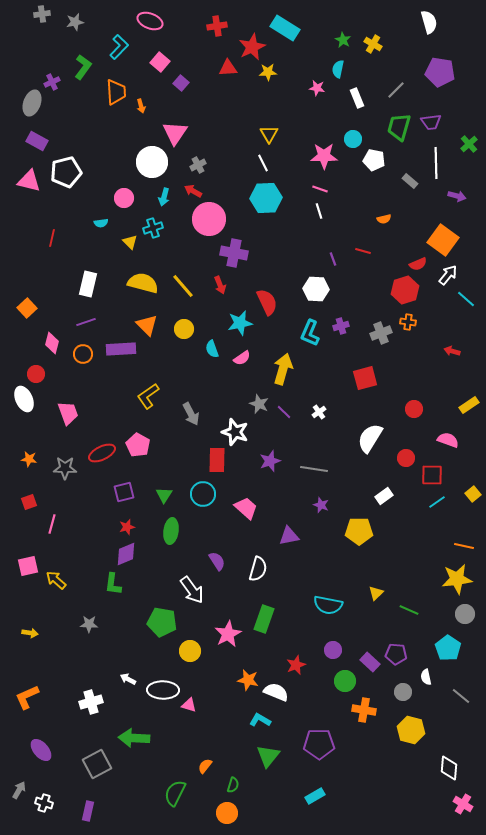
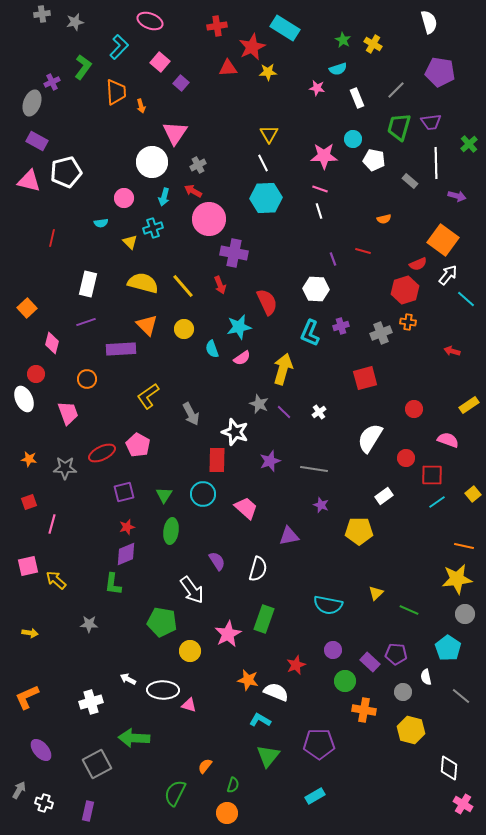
cyan semicircle at (338, 69): rotated 120 degrees counterclockwise
cyan star at (240, 323): moved 1 px left, 4 px down
orange circle at (83, 354): moved 4 px right, 25 px down
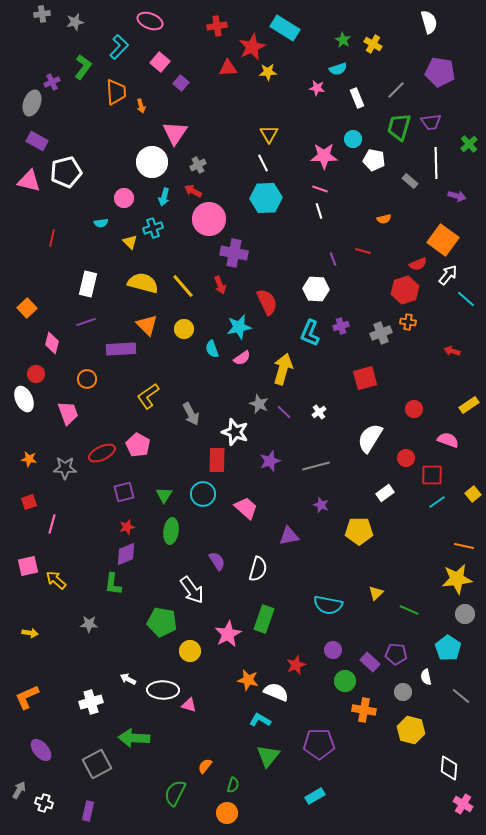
gray line at (314, 469): moved 2 px right, 3 px up; rotated 24 degrees counterclockwise
white rectangle at (384, 496): moved 1 px right, 3 px up
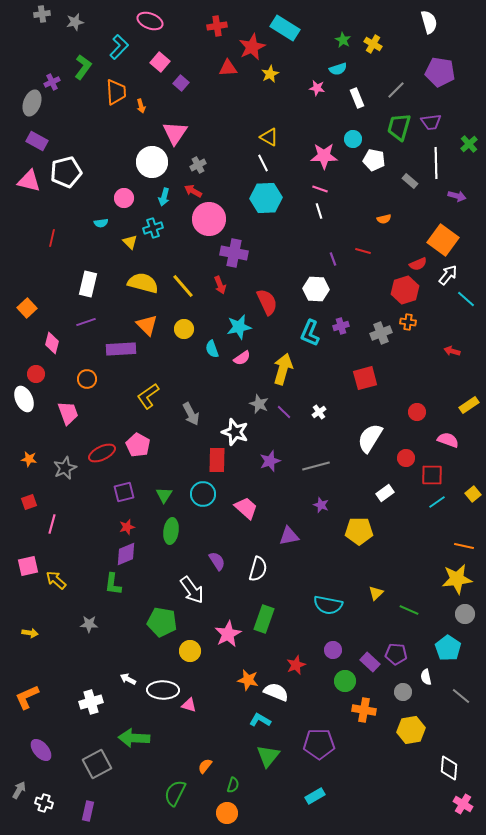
yellow star at (268, 72): moved 2 px right, 2 px down; rotated 24 degrees counterclockwise
yellow triangle at (269, 134): moved 3 px down; rotated 30 degrees counterclockwise
red circle at (414, 409): moved 3 px right, 3 px down
gray star at (65, 468): rotated 25 degrees counterclockwise
yellow hexagon at (411, 730): rotated 24 degrees counterclockwise
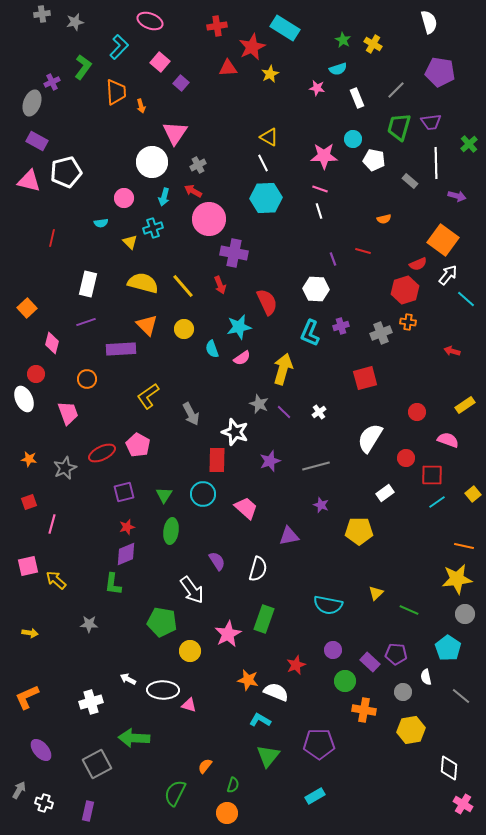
yellow rectangle at (469, 405): moved 4 px left
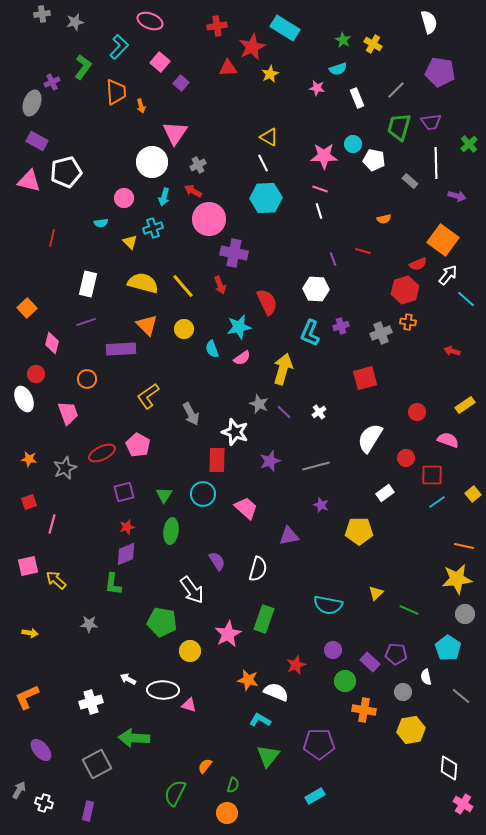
cyan circle at (353, 139): moved 5 px down
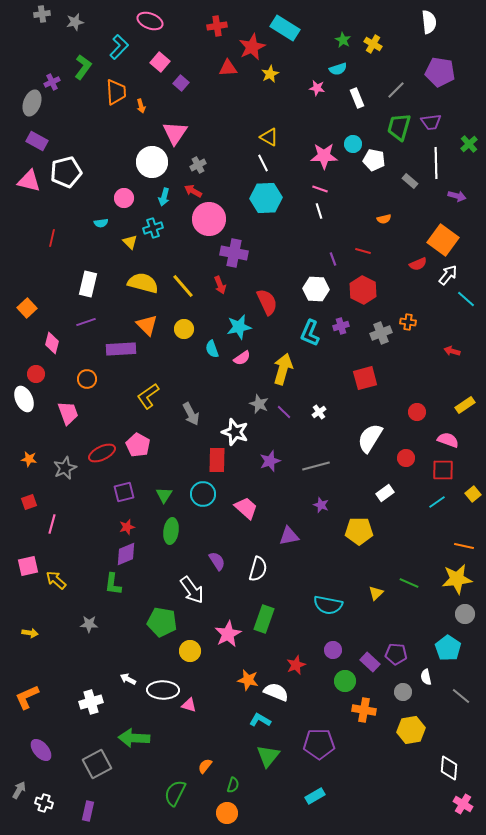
white semicircle at (429, 22): rotated 10 degrees clockwise
red hexagon at (405, 290): moved 42 px left; rotated 16 degrees counterclockwise
red square at (432, 475): moved 11 px right, 5 px up
green line at (409, 610): moved 27 px up
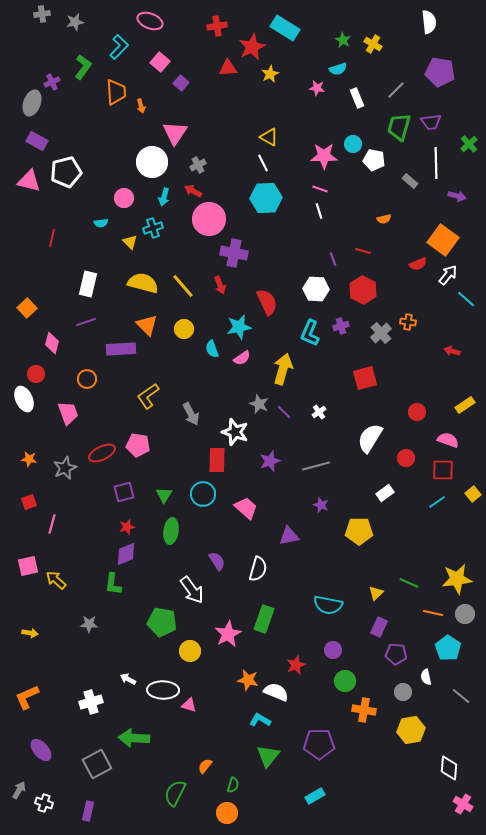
gray cross at (381, 333): rotated 20 degrees counterclockwise
pink pentagon at (138, 445): rotated 20 degrees counterclockwise
orange line at (464, 546): moved 31 px left, 67 px down
purple rectangle at (370, 662): moved 9 px right, 35 px up; rotated 72 degrees clockwise
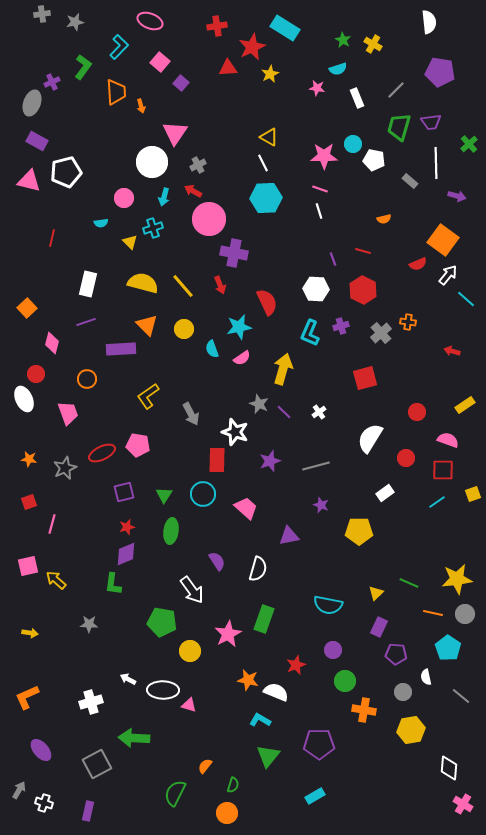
yellow square at (473, 494): rotated 21 degrees clockwise
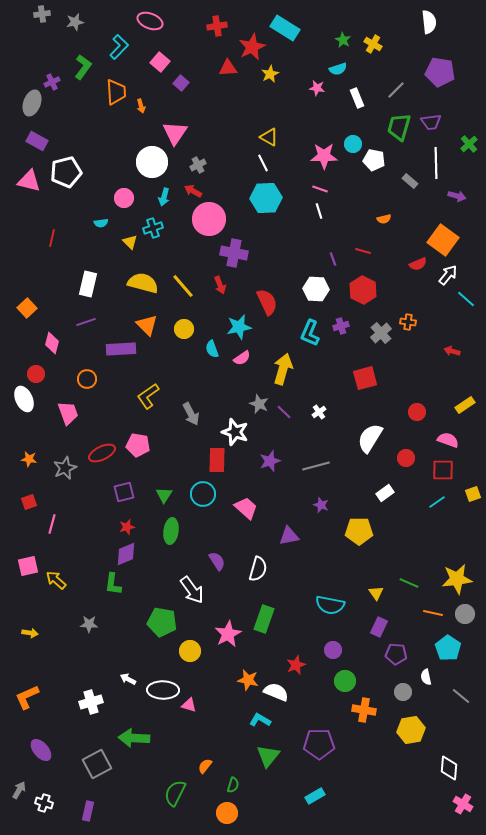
yellow triangle at (376, 593): rotated 21 degrees counterclockwise
cyan semicircle at (328, 605): moved 2 px right
